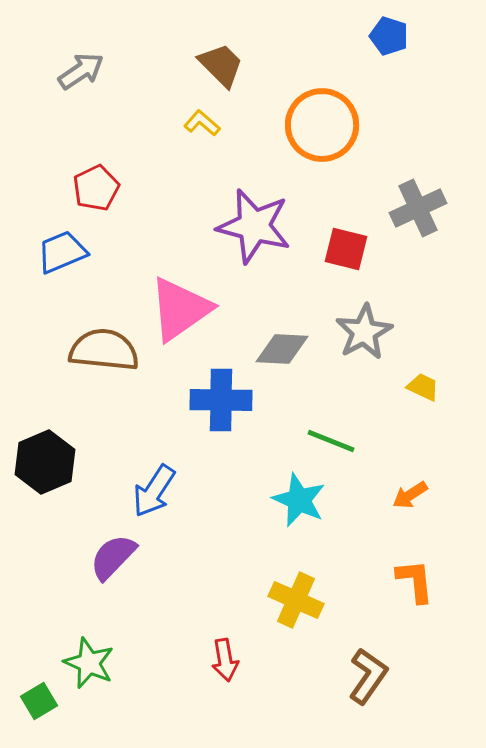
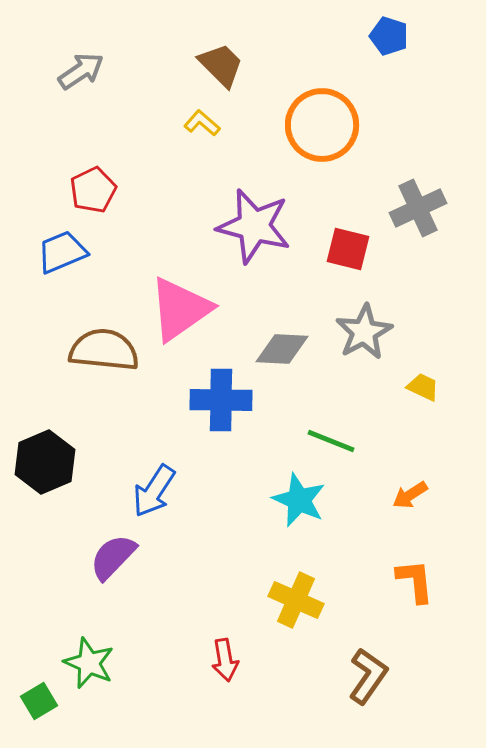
red pentagon: moved 3 px left, 2 px down
red square: moved 2 px right
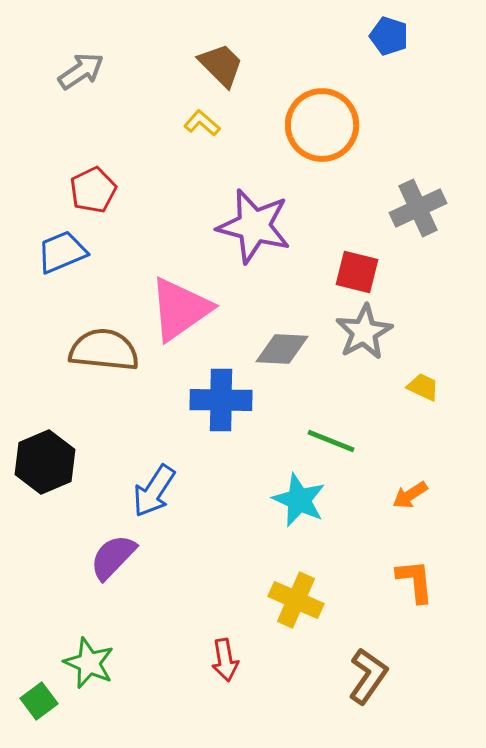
red square: moved 9 px right, 23 px down
green square: rotated 6 degrees counterclockwise
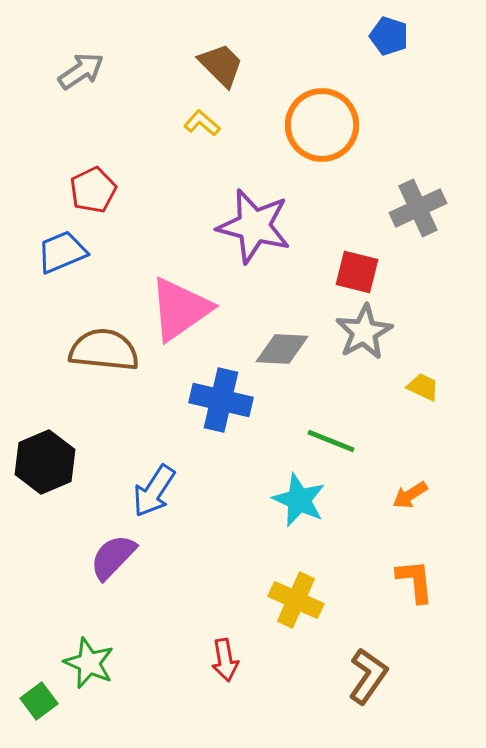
blue cross: rotated 12 degrees clockwise
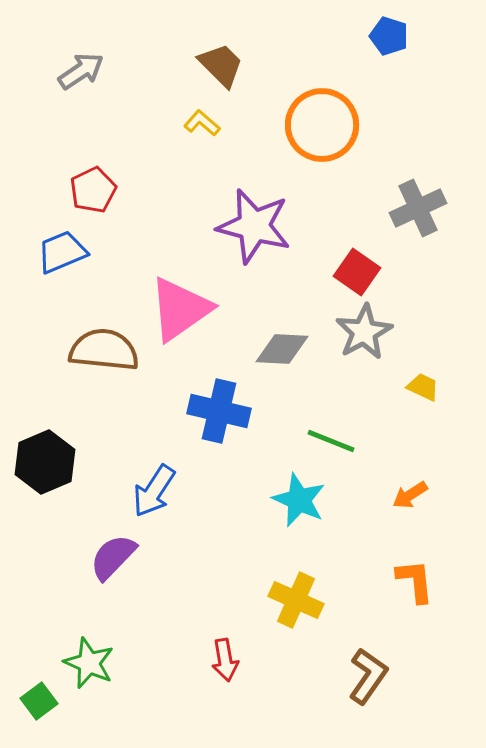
red square: rotated 21 degrees clockwise
blue cross: moved 2 px left, 11 px down
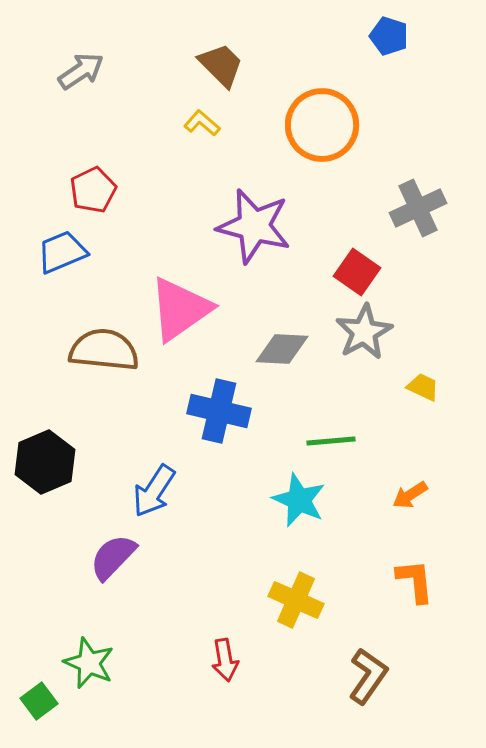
green line: rotated 27 degrees counterclockwise
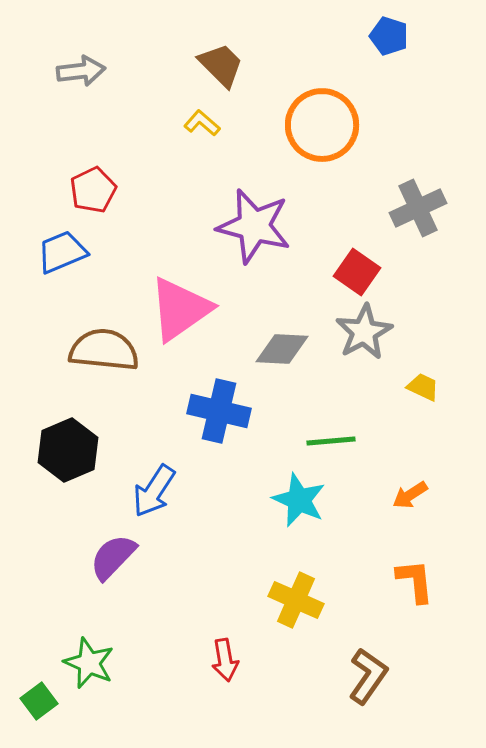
gray arrow: rotated 27 degrees clockwise
black hexagon: moved 23 px right, 12 px up
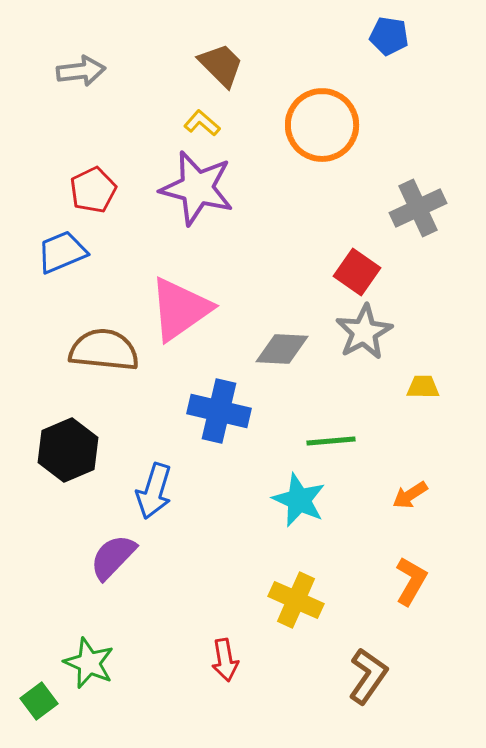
blue pentagon: rotated 9 degrees counterclockwise
purple star: moved 57 px left, 38 px up
yellow trapezoid: rotated 24 degrees counterclockwise
blue arrow: rotated 16 degrees counterclockwise
orange L-shape: moved 4 px left; rotated 36 degrees clockwise
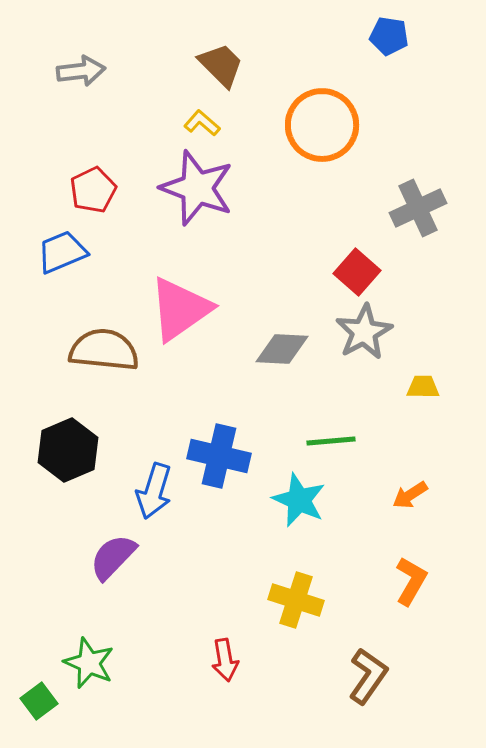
purple star: rotated 6 degrees clockwise
red square: rotated 6 degrees clockwise
blue cross: moved 45 px down
yellow cross: rotated 6 degrees counterclockwise
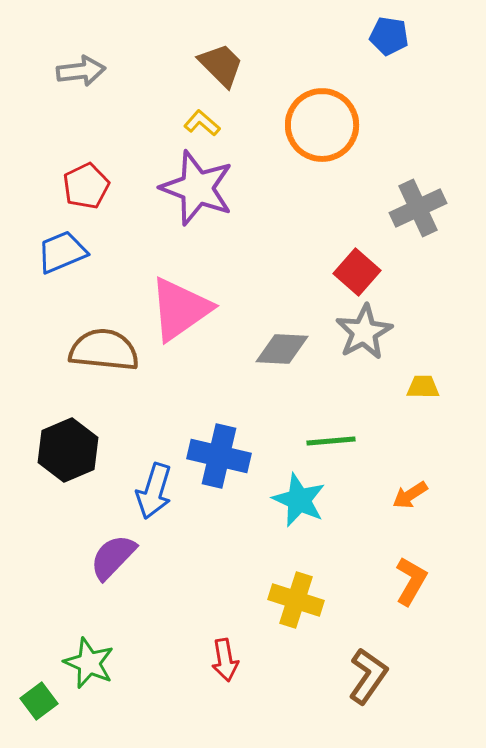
red pentagon: moved 7 px left, 4 px up
